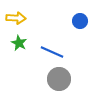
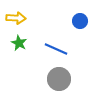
blue line: moved 4 px right, 3 px up
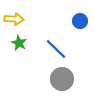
yellow arrow: moved 2 px left, 1 px down
blue line: rotated 20 degrees clockwise
gray circle: moved 3 px right
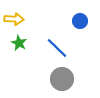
blue line: moved 1 px right, 1 px up
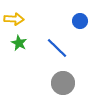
gray circle: moved 1 px right, 4 px down
